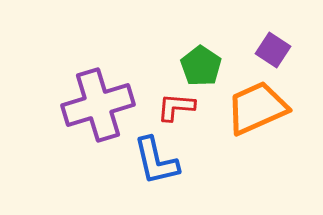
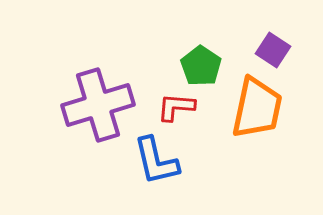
orange trapezoid: rotated 126 degrees clockwise
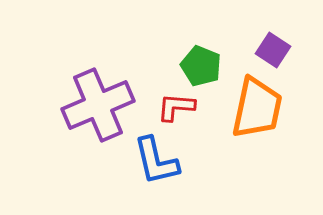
green pentagon: rotated 12 degrees counterclockwise
purple cross: rotated 6 degrees counterclockwise
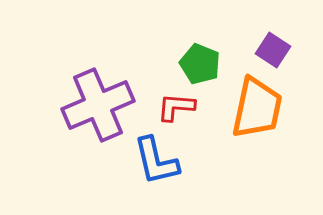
green pentagon: moved 1 px left, 2 px up
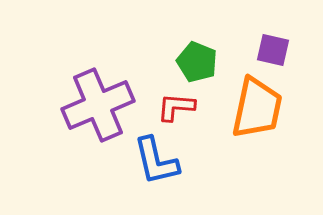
purple square: rotated 20 degrees counterclockwise
green pentagon: moved 3 px left, 2 px up
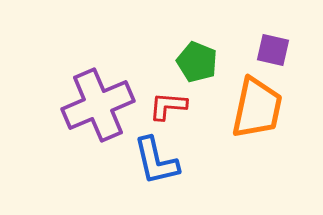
red L-shape: moved 8 px left, 1 px up
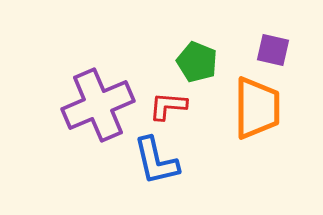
orange trapezoid: rotated 12 degrees counterclockwise
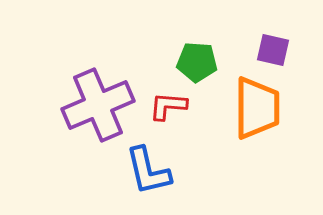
green pentagon: rotated 18 degrees counterclockwise
blue L-shape: moved 8 px left, 10 px down
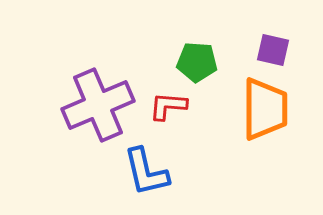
orange trapezoid: moved 8 px right, 1 px down
blue L-shape: moved 2 px left, 1 px down
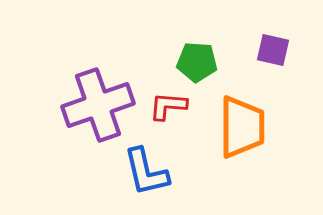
purple cross: rotated 4 degrees clockwise
orange trapezoid: moved 23 px left, 18 px down
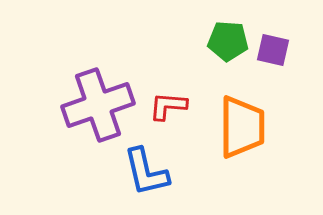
green pentagon: moved 31 px right, 21 px up
